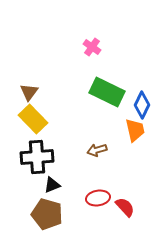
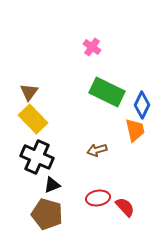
black cross: rotated 28 degrees clockwise
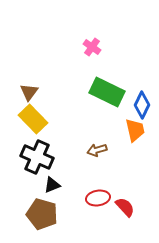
brown pentagon: moved 5 px left
